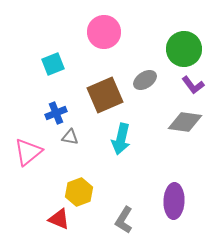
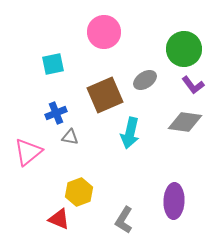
cyan square: rotated 10 degrees clockwise
cyan arrow: moved 9 px right, 6 px up
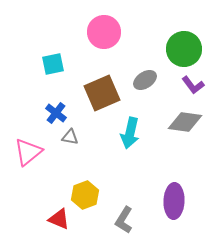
brown square: moved 3 px left, 2 px up
blue cross: rotated 30 degrees counterclockwise
yellow hexagon: moved 6 px right, 3 px down
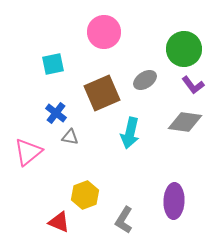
red triangle: moved 3 px down
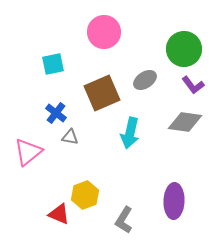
red triangle: moved 8 px up
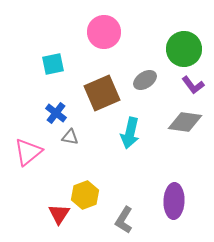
red triangle: rotated 40 degrees clockwise
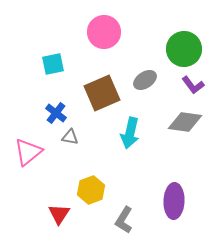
yellow hexagon: moved 6 px right, 5 px up
